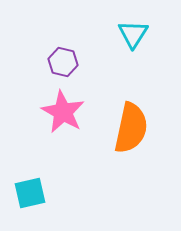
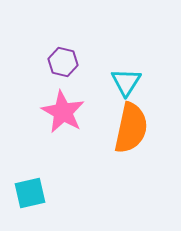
cyan triangle: moved 7 px left, 48 px down
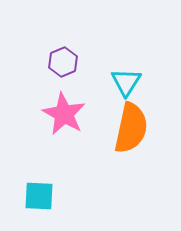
purple hexagon: rotated 24 degrees clockwise
pink star: moved 1 px right, 2 px down
cyan square: moved 9 px right, 3 px down; rotated 16 degrees clockwise
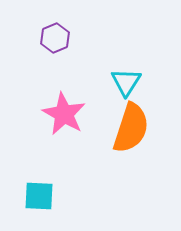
purple hexagon: moved 8 px left, 24 px up
orange semicircle: rotated 6 degrees clockwise
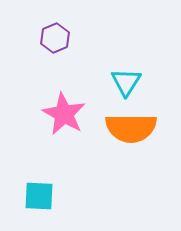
orange semicircle: rotated 72 degrees clockwise
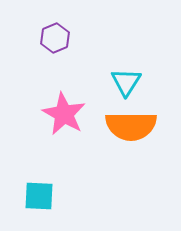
orange semicircle: moved 2 px up
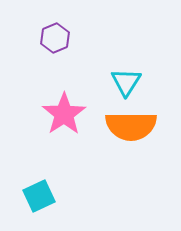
pink star: rotated 9 degrees clockwise
cyan square: rotated 28 degrees counterclockwise
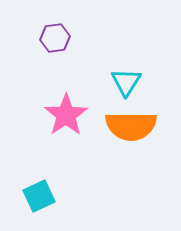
purple hexagon: rotated 16 degrees clockwise
pink star: moved 2 px right, 1 px down
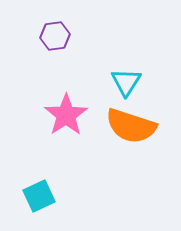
purple hexagon: moved 2 px up
orange semicircle: rotated 18 degrees clockwise
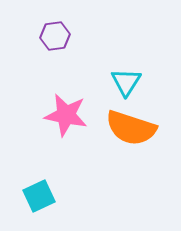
pink star: rotated 27 degrees counterclockwise
orange semicircle: moved 2 px down
